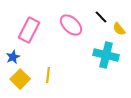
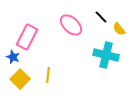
pink rectangle: moved 2 px left, 7 px down
blue star: rotated 24 degrees counterclockwise
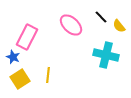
yellow semicircle: moved 3 px up
yellow square: rotated 12 degrees clockwise
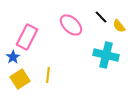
blue star: rotated 16 degrees clockwise
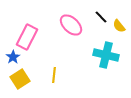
yellow line: moved 6 px right
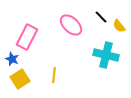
blue star: moved 1 px left, 2 px down; rotated 16 degrees counterclockwise
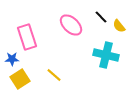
pink rectangle: rotated 45 degrees counterclockwise
blue star: rotated 24 degrees counterclockwise
yellow line: rotated 56 degrees counterclockwise
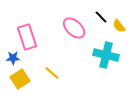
pink ellipse: moved 3 px right, 3 px down
blue star: moved 1 px right, 1 px up
yellow line: moved 2 px left, 2 px up
